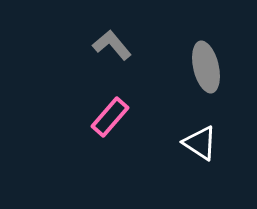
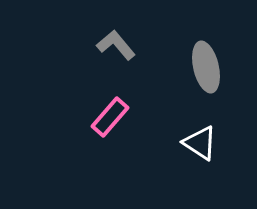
gray L-shape: moved 4 px right
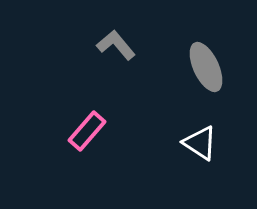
gray ellipse: rotated 12 degrees counterclockwise
pink rectangle: moved 23 px left, 14 px down
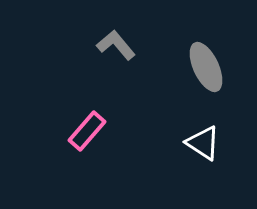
white triangle: moved 3 px right
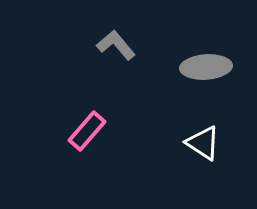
gray ellipse: rotated 69 degrees counterclockwise
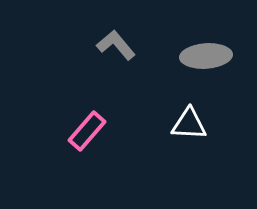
gray ellipse: moved 11 px up
white triangle: moved 14 px left, 19 px up; rotated 30 degrees counterclockwise
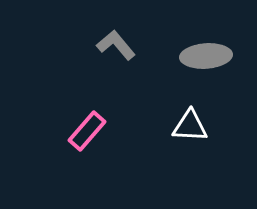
white triangle: moved 1 px right, 2 px down
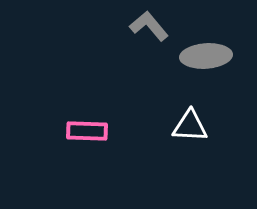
gray L-shape: moved 33 px right, 19 px up
pink rectangle: rotated 51 degrees clockwise
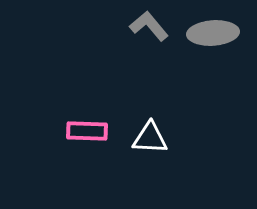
gray ellipse: moved 7 px right, 23 px up
white triangle: moved 40 px left, 12 px down
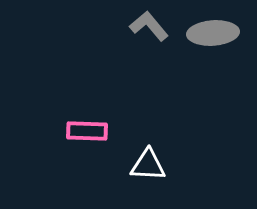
white triangle: moved 2 px left, 27 px down
